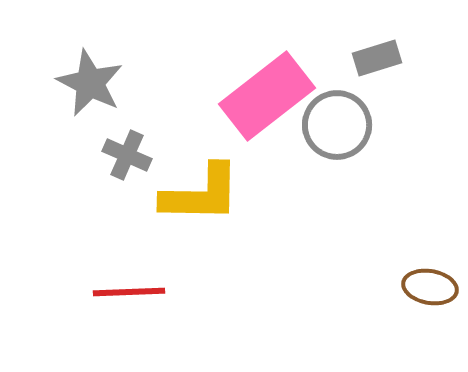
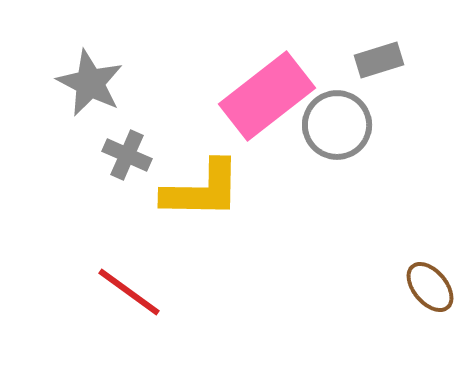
gray rectangle: moved 2 px right, 2 px down
yellow L-shape: moved 1 px right, 4 px up
brown ellipse: rotated 40 degrees clockwise
red line: rotated 38 degrees clockwise
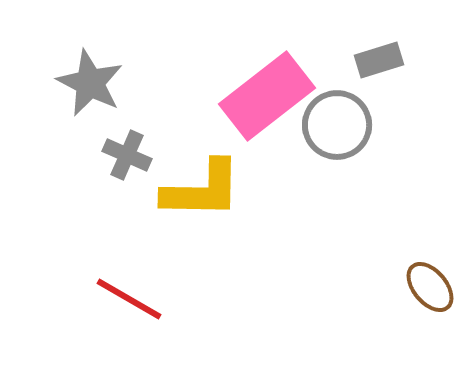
red line: moved 7 px down; rotated 6 degrees counterclockwise
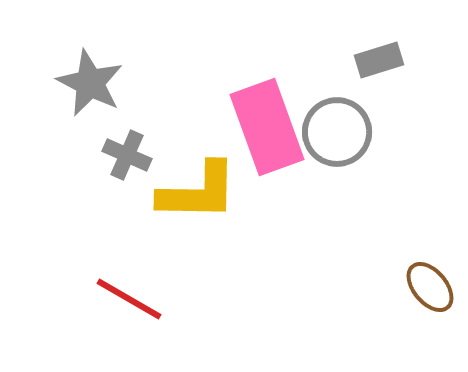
pink rectangle: moved 31 px down; rotated 72 degrees counterclockwise
gray circle: moved 7 px down
yellow L-shape: moved 4 px left, 2 px down
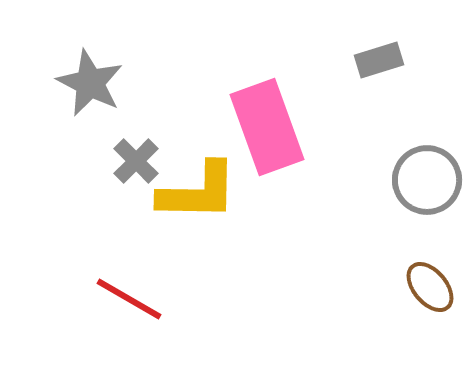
gray circle: moved 90 px right, 48 px down
gray cross: moved 9 px right, 6 px down; rotated 21 degrees clockwise
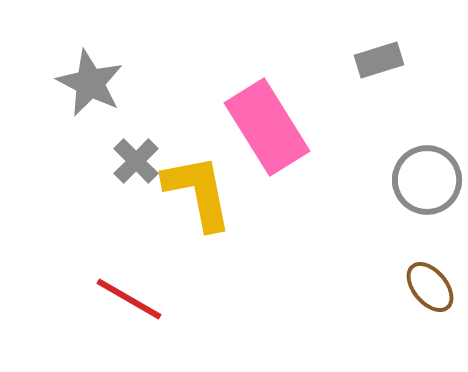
pink rectangle: rotated 12 degrees counterclockwise
yellow L-shape: rotated 102 degrees counterclockwise
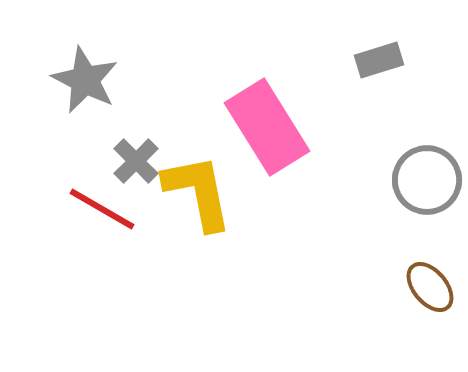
gray star: moved 5 px left, 3 px up
red line: moved 27 px left, 90 px up
